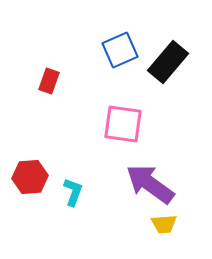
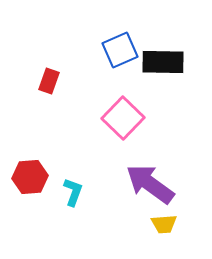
black rectangle: moved 5 px left; rotated 51 degrees clockwise
pink square: moved 6 px up; rotated 36 degrees clockwise
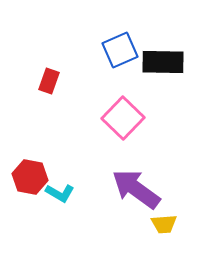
red hexagon: rotated 16 degrees clockwise
purple arrow: moved 14 px left, 5 px down
cyan L-shape: moved 13 px left, 1 px down; rotated 100 degrees clockwise
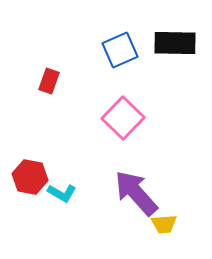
black rectangle: moved 12 px right, 19 px up
purple arrow: moved 4 px down; rotated 12 degrees clockwise
cyan L-shape: moved 2 px right
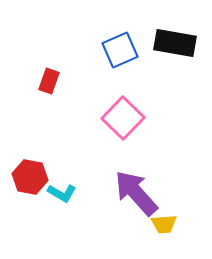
black rectangle: rotated 9 degrees clockwise
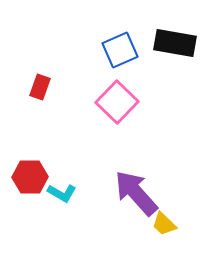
red rectangle: moved 9 px left, 6 px down
pink square: moved 6 px left, 16 px up
red hexagon: rotated 12 degrees counterclockwise
yellow trapezoid: rotated 48 degrees clockwise
